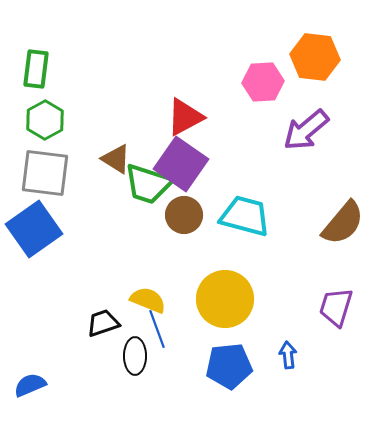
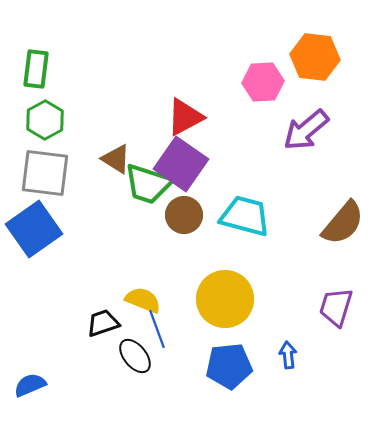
yellow semicircle: moved 5 px left
black ellipse: rotated 39 degrees counterclockwise
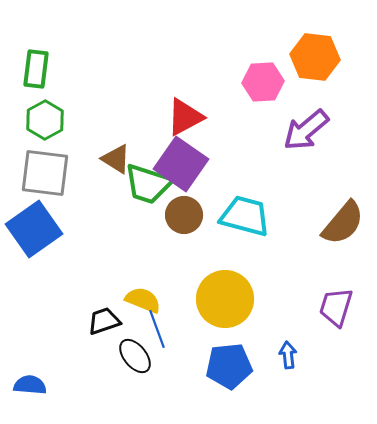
black trapezoid: moved 1 px right, 2 px up
blue semicircle: rotated 28 degrees clockwise
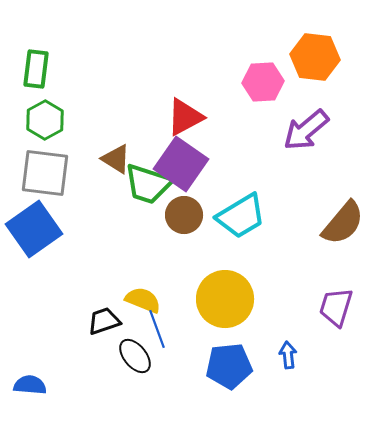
cyan trapezoid: moved 4 px left; rotated 134 degrees clockwise
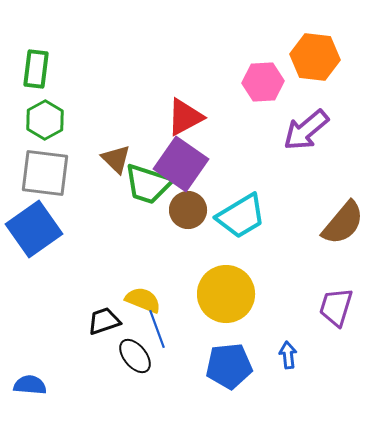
brown triangle: rotated 12 degrees clockwise
brown circle: moved 4 px right, 5 px up
yellow circle: moved 1 px right, 5 px up
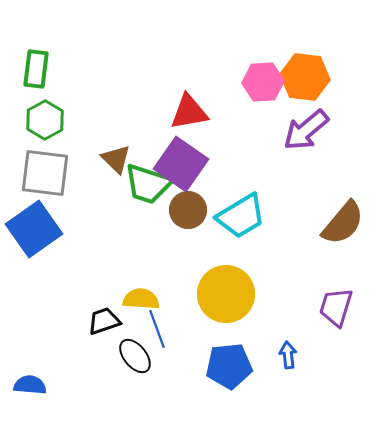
orange hexagon: moved 10 px left, 20 px down
red triangle: moved 4 px right, 5 px up; rotated 18 degrees clockwise
yellow semicircle: moved 2 px left, 1 px up; rotated 18 degrees counterclockwise
